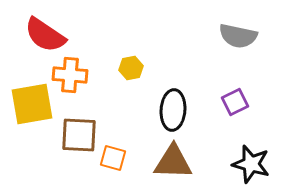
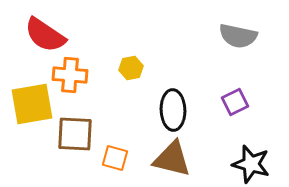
black ellipse: rotated 6 degrees counterclockwise
brown square: moved 4 px left, 1 px up
orange square: moved 2 px right
brown triangle: moved 1 px left, 3 px up; rotated 12 degrees clockwise
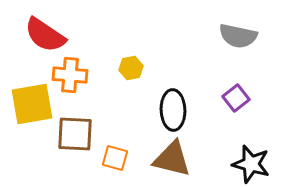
purple square: moved 1 px right, 4 px up; rotated 12 degrees counterclockwise
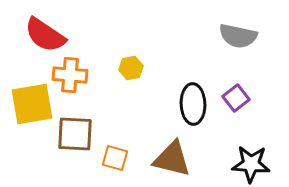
black ellipse: moved 20 px right, 6 px up
black star: rotated 12 degrees counterclockwise
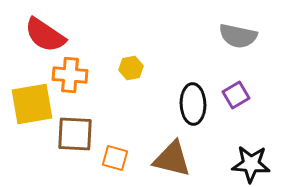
purple square: moved 3 px up; rotated 8 degrees clockwise
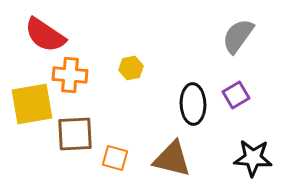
gray semicircle: rotated 114 degrees clockwise
brown square: rotated 6 degrees counterclockwise
black star: moved 2 px right, 6 px up
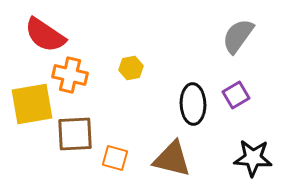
orange cross: rotated 8 degrees clockwise
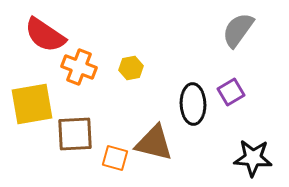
gray semicircle: moved 6 px up
orange cross: moved 9 px right, 8 px up; rotated 8 degrees clockwise
purple square: moved 5 px left, 3 px up
brown triangle: moved 18 px left, 16 px up
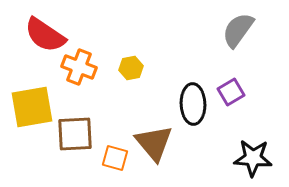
yellow square: moved 3 px down
brown triangle: rotated 36 degrees clockwise
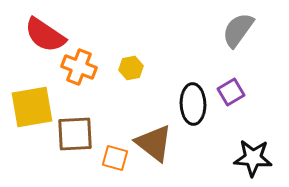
brown triangle: rotated 12 degrees counterclockwise
